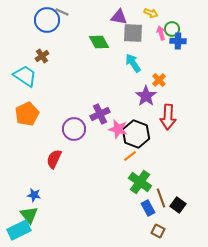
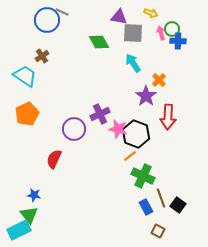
green cross: moved 3 px right, 6 px up; rotated 10 degrees counterclockwise
blue rectangle: moved 2 px left, 1 px up
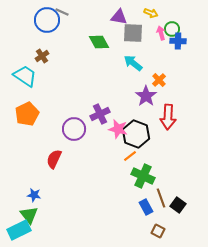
cyan arrow: rotated 18 degrees counterclockwise
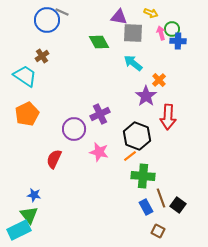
pink star: moved 19 px left, 23 px down
black hexagon: moved 1 px right, 2 px down
green cross: rotated 20 degrees counterclockwise
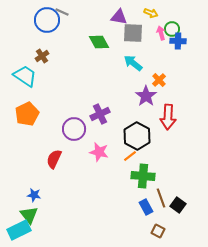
black hexagon: rotated 8 degrees clockwise
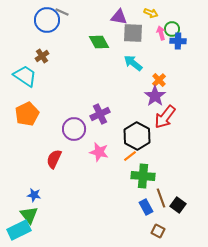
purple star: moved 9 px right
red arrow: moved 3 px left; rotated 35 degrees clockwise
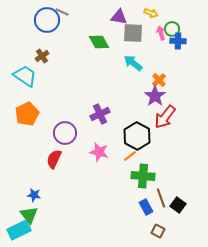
purple circle: moved 9 px left, 4 px down
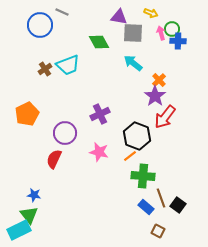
blue circle: moved 7 px left, 5 px down
brown cross: moved 3 px right, 13 px down
cyan trapezoid: moved 43 px right, 11 px up; rotated 125 degrees clockwise
black hexagon: rotated 8 degrees counterclockwise
blue rectangle: rotated 21 degrees counterclockwise
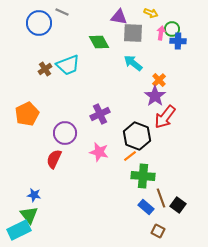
blue circle: moved 1 px left, 2 px up
pink arrow: rotated 24 degrees clockwise
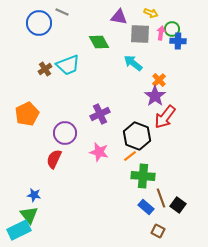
gray square: moved 7 px right, 1 px down
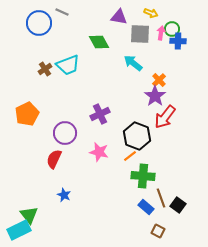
blue star: moved 30 px right; rotated 16 degrees clockwise
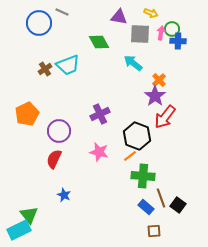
purple circle: moved 6 px left, 2 px up
brown square: moved 4 px left; rotated 32 degrees counterclockwise
